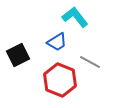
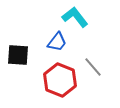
blue trapezoid: rotated 20 degrees counterclockwise
black square: rotated 30 degrees clockwise
gray line: moved 3 px right, 5 px down; rotated 20 degrees clockwise
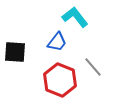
black square: moved 3 px left, 3 px up
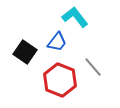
black square: moved 10 px right; rotated 30 degrees clockwise
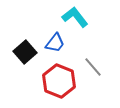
blue trapezoid: moved 2 px left, 1 px down
black square: rotated 15 degrees clockwise
red hexagon: moved 1 px left, 1 px down
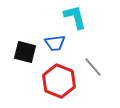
cyan L-shape: rotated 24 degrees clockwise
blue trapezoid: rotated 45 degrees clockwise
black square: rotated 35 degrees counterclockwise
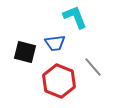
cyan L-shape: rotated 8 degrees counterclockwise
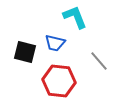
blue trapezoid: rotated 20 degrees clockwise
gray line: moved 6 px right, 6 px up
red hexagon: rotated 16 degrees counterclockwise
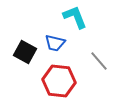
black square: rotated 15 degrees clockwise
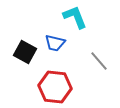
red hexagon: moved 4 px left, 6 px down
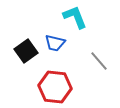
black square: moved 1 px right, 1 px up; rotated 25 degrees clockwise
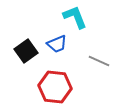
blue trapezoid: moved 2 px right, 1 px down; rotated 35 degrees counterclockwise
gray line: rotated 25 degrees counterclockwise
